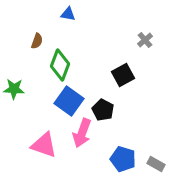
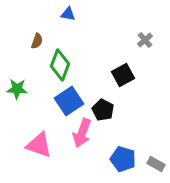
green star: moved 3 px right
blue square: rotated 20 degrees clockwise
pink triangle: moved 5 px left
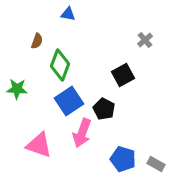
black pentagon: moved 1 px right, 1 px up
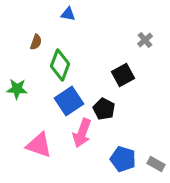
brown semicircle: moved 1 px left, 1 px down
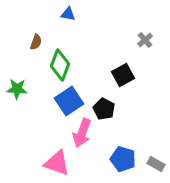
pink triangle: moved 18 px right, 18 px down
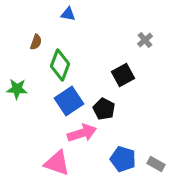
pink arrow: rotated 128 degrees counterclockwise
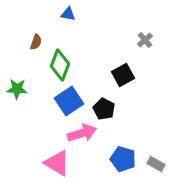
pink triangle: rotated 12 degrees clockwise
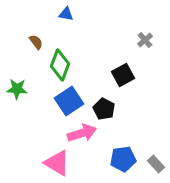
blue triangle: moved 2 px left
brown semicircle: rotated 56 degrees counterclockwise
blue pentagon: rotated 25 degrees counterclockwise
gray rectangle: rotated 18 degrees clockwise
